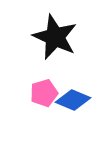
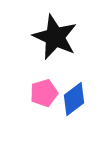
blue diamond: moved 1 px right, 1 px up; rotated 60 degrees counterclockwise
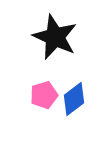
pink pentagon: moved 2 px down
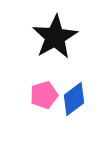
black star: rotated 18 degrees clockwise
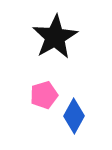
blue diamond: moved 17 px down; rotated 24 degrees counterclockwise
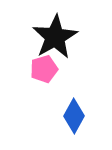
pink pentagon: moved 26 px up
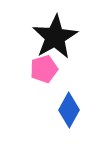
blue diamond: moved 5 px left, 6 px up
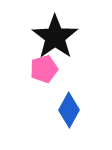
black star: rotated 6 degrees counterclockwise
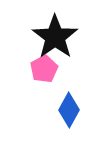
pink pentagon: rotated 12 degrees counterclockwise
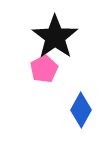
blue diamond: moved 12 px right
